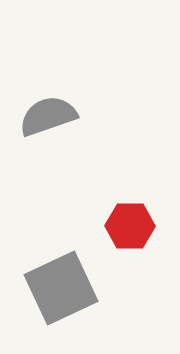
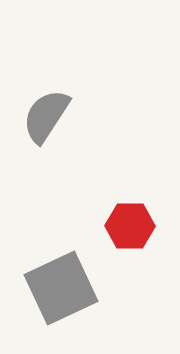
gray semicircle: moved 2 px left; rotated 38 degrees counterclockwise
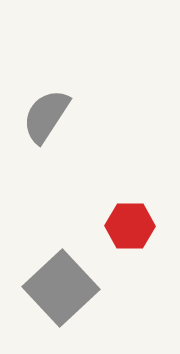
gray square: rotated 18 degrees counterclockwise
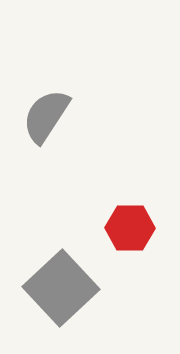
red hexagon: moved 2 px down
